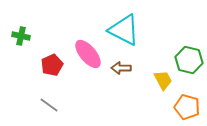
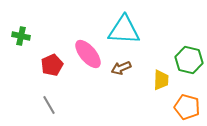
cyan triangle: rotated 24 degrees counterclockwise
brown arrow: rotated 24 degrees counterclockwise
yellow trapezoid: moved 2 px left; rotated 30 degrees clockwise
gray line: rotated 24 degrees clockwise
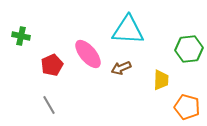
cyan triangle: moved 4 px right
green hexagon: moved 11 px up; rotated 20 degrees counterclockwise
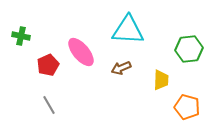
pink ellipse: moved 7 px left, 2 px up
red pentagon: moved 4 px left
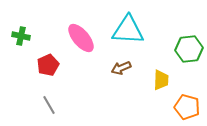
pink ellipse: moved 14 px up
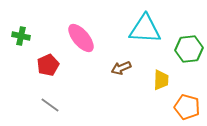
cyan triangle: moved 17 px right, 1 px up
gray line: moved 1 px right; rotated 24 degrees counterclockwise
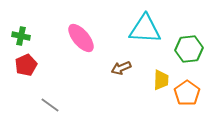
red pentagon: moved 22 px left
orange pentagon: moved 14 px up; rotated 20 degrees clockwise
